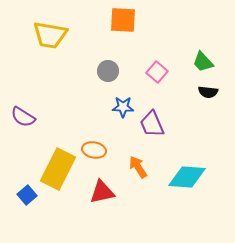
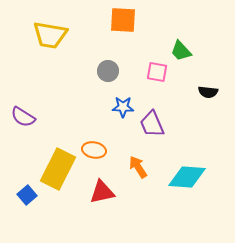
green trapezoid: moved 22 px left, 11 px up
pink square: rotated 30 degrees counterclockwise
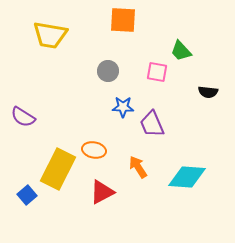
red triangle: rotated 16 degrees counterclockwise
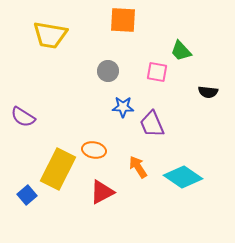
cyan diamond: moved 4 px left; rotated 30 degrees clockwise
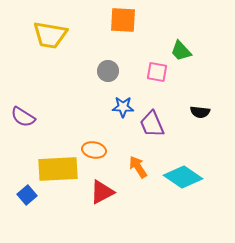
black semicircle: moved 8 px left, 20 px down
yellow rectangle: rotated 60 degrees clockwise
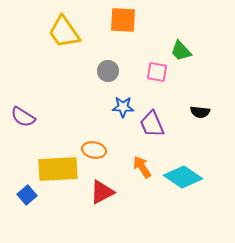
yellow trapezoid: moved 14 px right, 3 px up; rotated 45 degrees clockwise
orange arrow: moved 4 px right
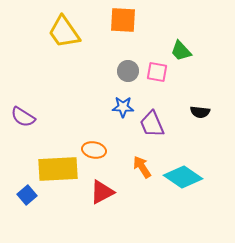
gray circle: moved 20 px right
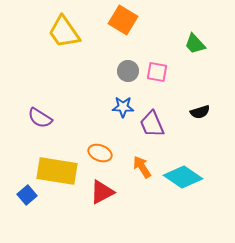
orange square: rotated 28 degrees clockwise
green trapezoid: moved 14 px right, 7 px up
black semicircle: rotated 24 degrees counterclockwise
purple semicircle: moved 17 px right, 1 px down
orange ellipse: moved 6 px right, 3 px down; rotated 10 degrees clockwise
yellow rectangle: moved 1 px left, 2 px down; rotated 12 degrees clockwise
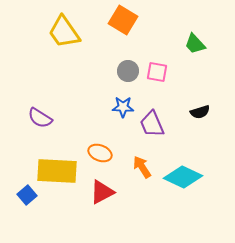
yellow rectangle: rotated 6 degrees counterclockwise
cyan diamond: rotated 9 degrees counterclockwise
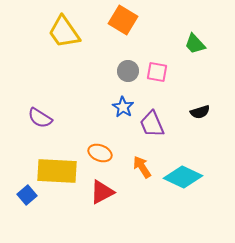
blue star: rotated 30 degrees clockwise
